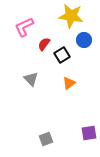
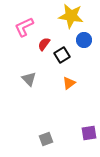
gray triangle: moved 2 px left
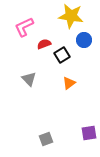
red semicircle: rotated 32 degrees clockwise
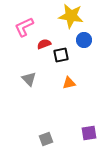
black square: moved 1 px left; rotated 21 degrees clockwise
orange triangle: rotated 24 degrees clockwise
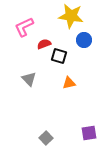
black square: moved 2 px left, 1 px down; rotated 28 degrees clockwise
gray square: moved 1 px up; rotated 24 degrees counterclockwise
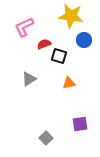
gray triangle: rotated 42 degrees clockwise
purple square: moved 9 px left, 9 px up
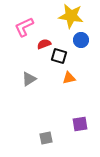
blue circle: moved 3 px left
orange triangle: moved 5 px up
gray square: rotated 32 degrees clockwise
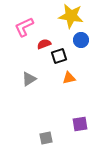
black square: rotated 35 degrees counterclockwise
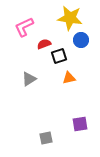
yellow star: moved 1 px left, 2 px down
